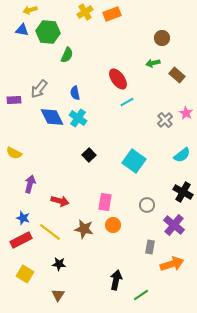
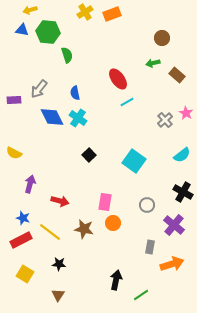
green semicircle: rotated 42 degrees counterclockwise
orange circle: moved 2 px up
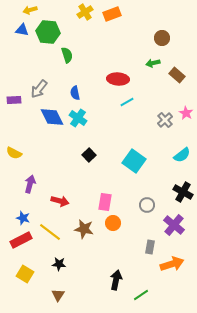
red ellipse: rotated 50 degrees counterclockwise
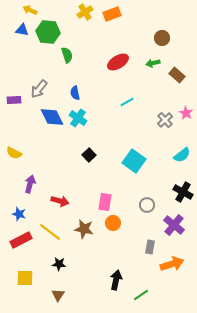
yellow arrow: rotated 40 degrees clockwise
red ellipse: moved 17 px up; rotated 35 degrees counterclockwise
blue star: moved 4 px left, 4 px up
yellow square: moved 4 px down; rotated 30 degrees counterclockwise
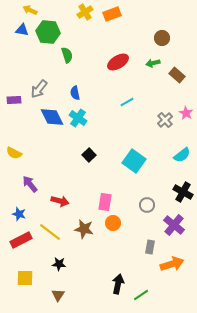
purple arrow: rotated 54 degrees counterclockwise
black arrow: moved 2 px right, 4 px down
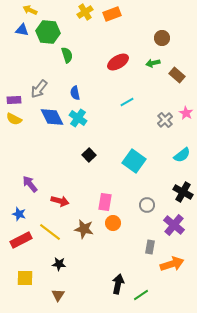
yellow semicircle: moved 34 px up
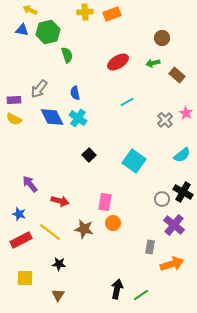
yellow cross: rotated 28 degrees clockwise
green hexagon: rotated 20 degrees counterclockwise
gray circle: moved 15 px right, 6 px up
black arrow: moved 1 px left, 5 px down
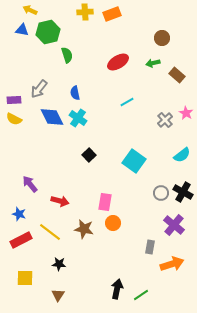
gray circle: moved 1 px left, 6 px up
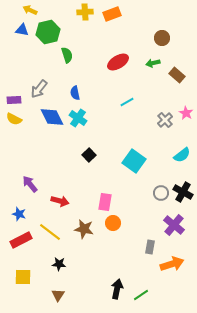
yellow square: moved 2 px left, 1 px up
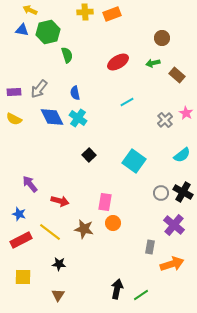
purple rectangle: moved 8 px up
